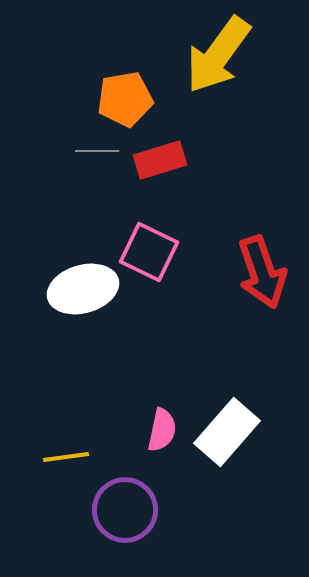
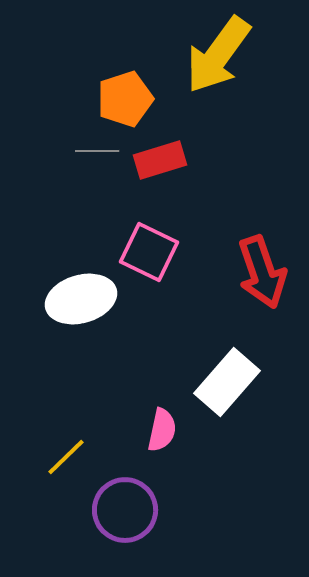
orange pentagon: rotated 8 degrees counterclockwise
white ellipse: moved 2 px left, 10 px down
white rectangle: moved 50 px up
yellow line: rotated 36 degrees counterclockwise
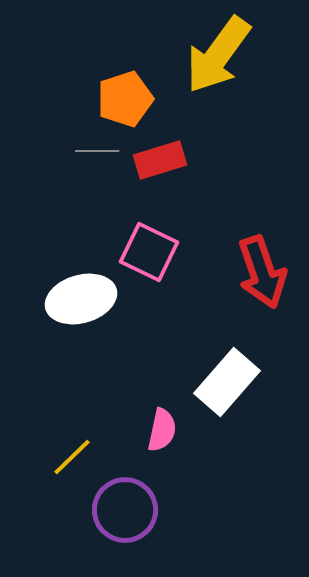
yellow line: moved 6 px right
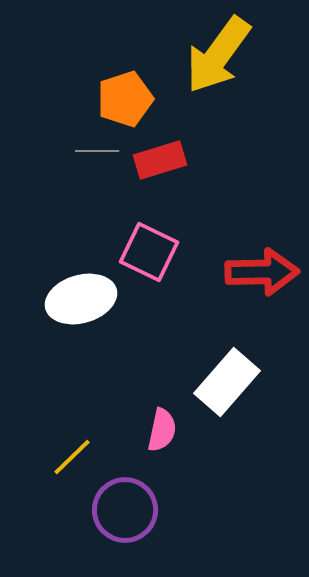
red arrow: rotated 72 degrees counterclockwise
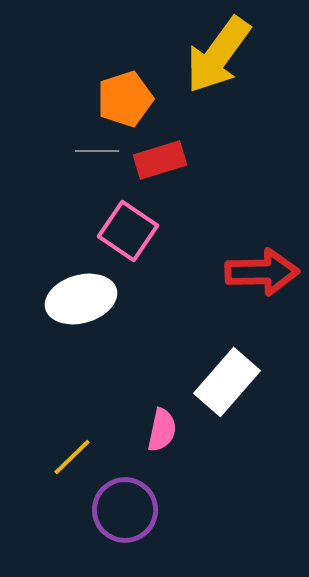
pink square: moved 21 px left, 21 px up; rotated 8 degrees clockwise
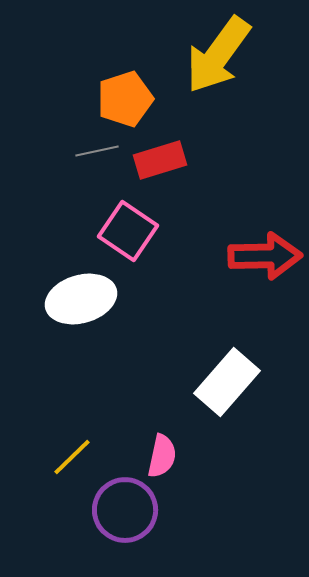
gray line: rotated 12 degrees counterclockwise
red arrow: moved 3 px right, 16 px up
pink semicircle: moved 26 px down
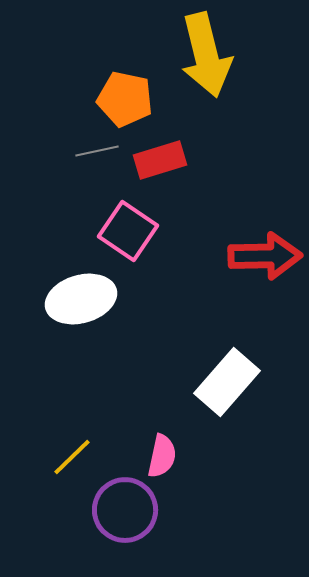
yellow arrow: moved 12 px left; rotated 50 degrees counterclockwise
orange pentagon: rotated 30 degrees clockwise
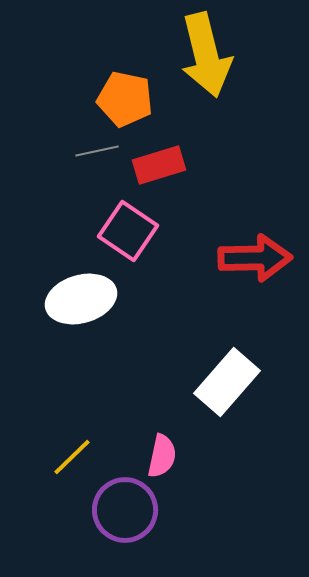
red rectangle: moved 1 px left, 5 px down
red arrow: moved 10 px left, 2 px down
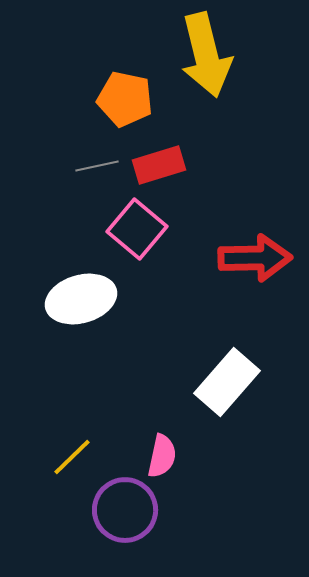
gray line: moved 15 px down
pink square: moved 9 px right, 2 px up; rotated 6 degrees clockwise
